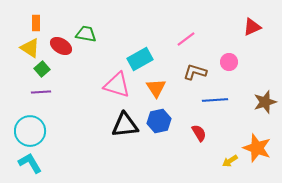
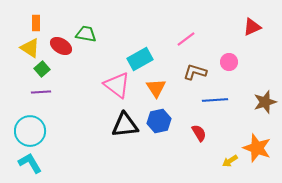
pink triangle: rotated 20 degrees clockwise
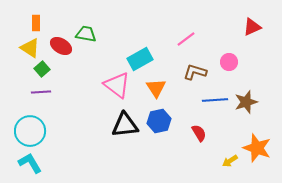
brown star: moved 19 px left
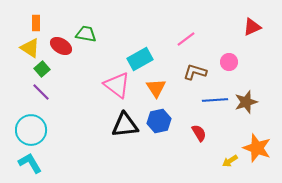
purple line: rotated 48 degrees clockwise
cyan circle: moved 1 px right, 1 px up
